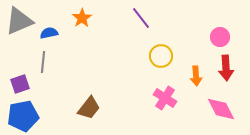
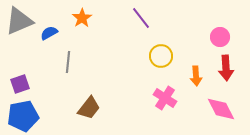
blue semicircle: rotated 18 degrees counterclockwise
gray line: moved 25 px right
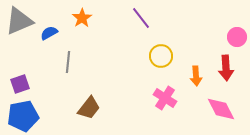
pink circle: moved 17 px right
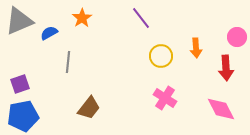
orange arrow: moved 28 px up
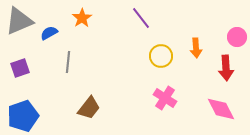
purple square: moved 16 px up
blue pentagon: rotated 8 degrees counterclockwise
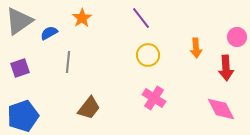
gray triangle: rotated 12 degrees counterclockwise
yellow circle: moved 13 px left, 1 px up
pink cross: moved 11 px left
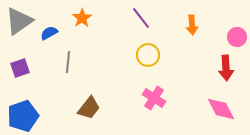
orange arrow: moved 4 px left, 23 px up
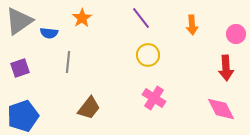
blue semicircle: rotated 144 degrees counterclockwise
pink circle: moved 1 px left, 3 px up
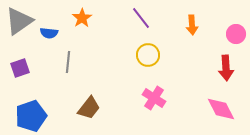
blue pentagon: moved 8 px right
